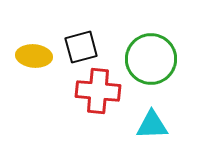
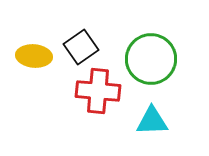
black square: rotated 20 degrees counterclockwise
cyan triangle: moved 4 px up
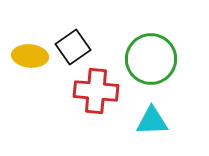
black square: moved 8 px left
yellow ellipse: moved 4 px left
red cross: moved 2 px left
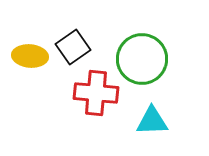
green circle: moved 9 px left
red cross: moved 2 px down
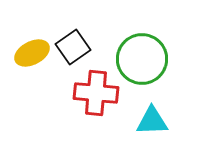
yellow ellipse: moved 2 px right, 3 px up; rotated 32 degrees counterclockwise
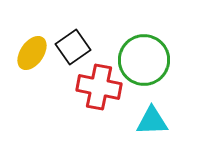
yellow ellipse: rotated 28 degrees counterclockwise
green circle: moved 2 px right, 1 px down
red cross: moved 3 px right, 6 px up; rotated 6 degrees clockwise
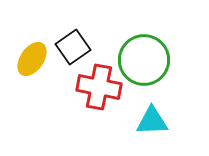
yellow ellipse: moved 6 px down
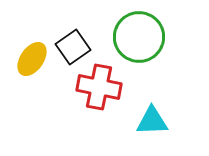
green circle: moved 5 px left, 23 px up
